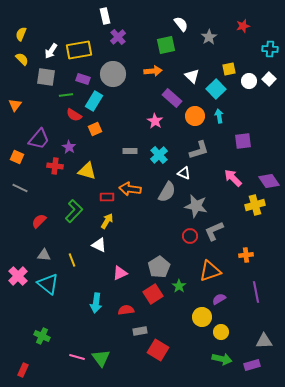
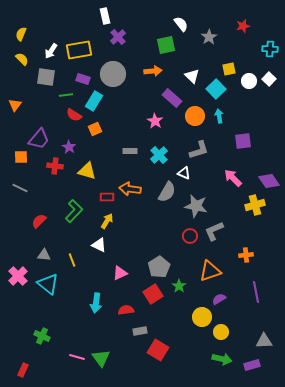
orange square at (17, 157): moved 4 px right; rotated 24 degrees counterclockwise
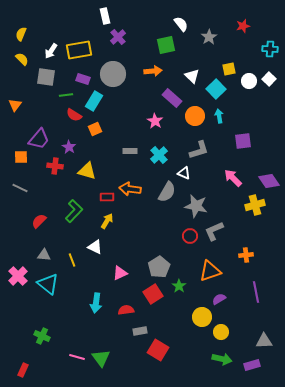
white triangle at (99, 245): moved 4 px left, 2 px down
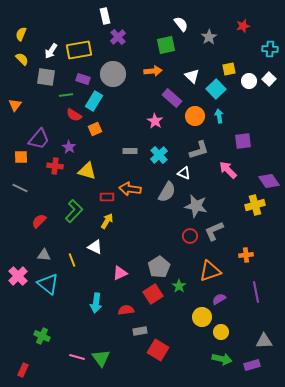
pink arrow at (233, 178): moved 5 px left, 8 px up
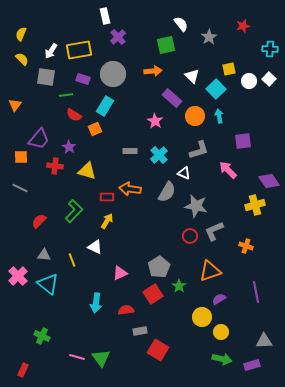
cyan rectangle at (94, 101): moved 11 px right, 5 px down
orange cross at (246, 255): moved 9 px up; rotated 24 degrees clockwise
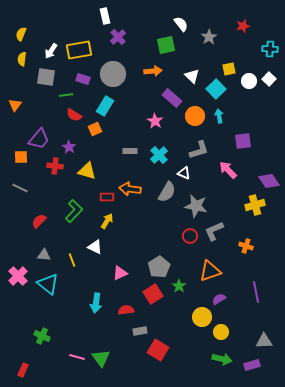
yellow semicircle at (22, 59): rotated 128 degrees counterclockwise
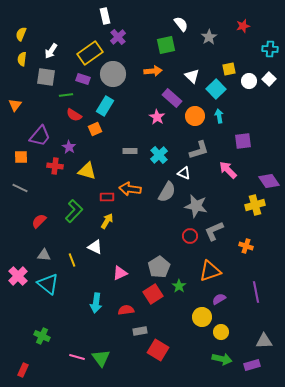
yellow rectangle at (79, 50): moved 11 px right, 3 px down; rotated 25 degrees counterclockwise
pink star at (155, 121): moved 2 px right, 4 px up
purple trapezoid at (39, 139): moved 1 px right, 3 px up
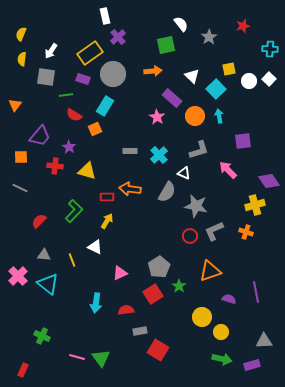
orange cross at (246, 246): moved 14 px up
purple semicircle at (219, 299): moved 10 px right; rotated 48 degrees clockwise
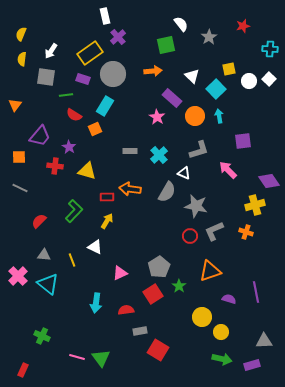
orange square at (21, 157): moved 2 px left
